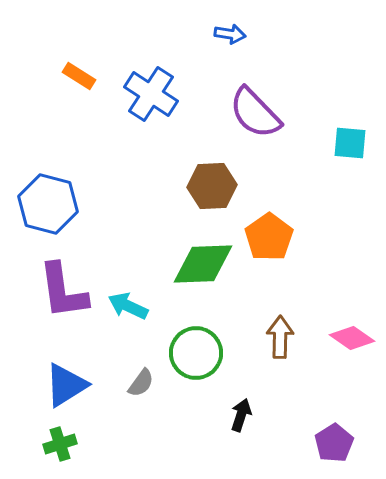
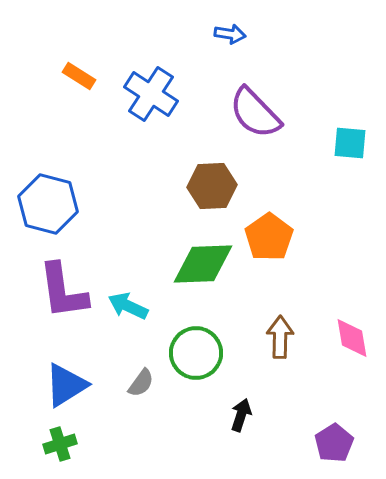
pink diamond: rotated 45 degrees clockwise
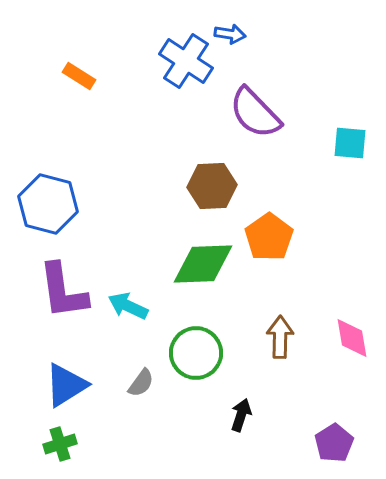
blue cross: moved 35 px right, 33 px up
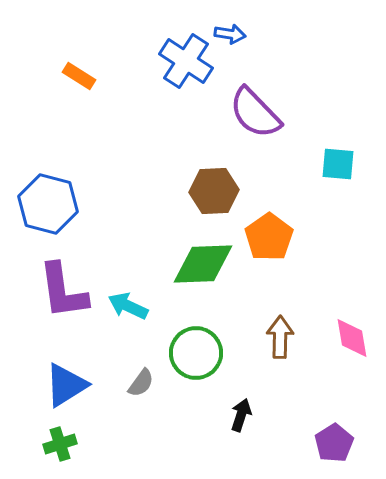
cyan square: moved 12 px left, 21 px down
brown hexagon: moved 2 px right, 5 px down
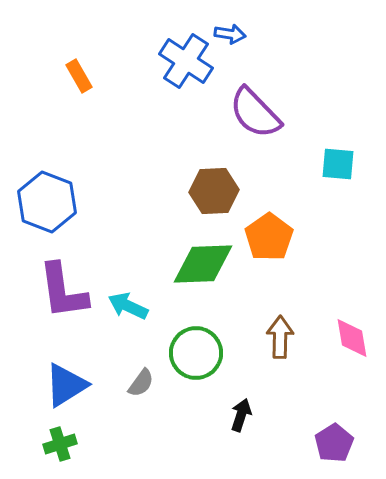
orange rectangle: rotated 28 degrees clockwise
blue hexagon: moved 1 px left, 2 px up; rotated 6 degrees clockwise
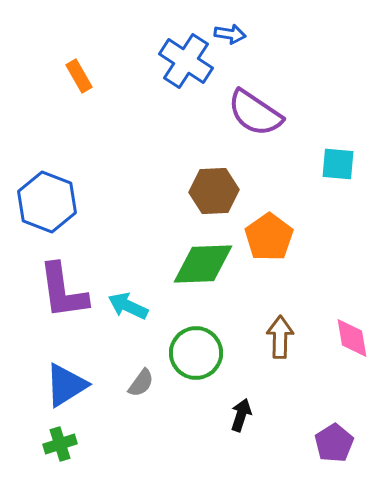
purple semicircle: rotated 12 degrees counterclockwise
